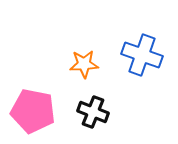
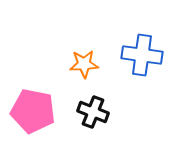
blue cross: rotated 12 degrees counterclockwise
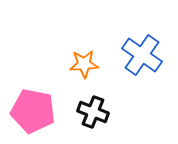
blue cross: rotated 27 degrees clockwise
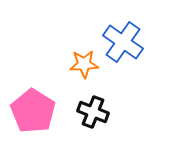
blue cross: moved 19 px left, 13 px up
pink pentagon: rotated 21 degrees clockwise
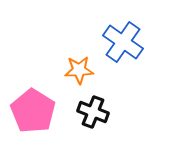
orange star: moved 5 px left, 6 px down
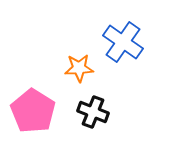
orange star: moved 2 px up
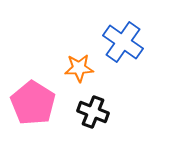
pink pentagon: moved 8 px up
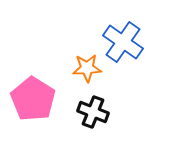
orange star: moved 8 px right
pink pentagon: moved 4 px up
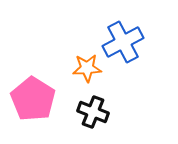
blue cross: rotated 27 degrees clockwise
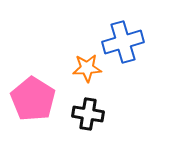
blue cross: rotated 12 degrees clockwise
black cross: moved 5 px left, 2 px down; rotated 12 degrees counterclockwise
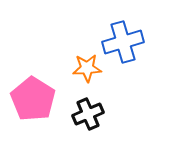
black cross: rotated 32 degrees counterclockwise
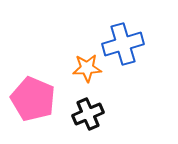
blue cross: moved 2 px down
pink pentagon: rotated 9 degrees counterclockwise
